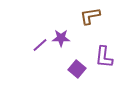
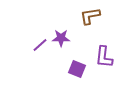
purple square: rotated 18 degrees counterclockwise
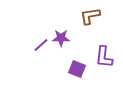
purple line: moved 1 px right
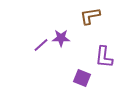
purple square: moved 5 px right, 9 px down
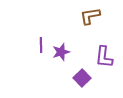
purple star: moved 14 px down; rotated 18 degrees counterclockwise
purple line: rotated 49 degrees counterclockwise
purple square: rotated 24 degrees clockwise
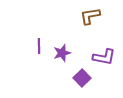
purple line: moved 2 px left, 1 px down
purple star: moved 1 px right, 1 px down
purple L-shape: rotated 85 degrees counterclockwise
